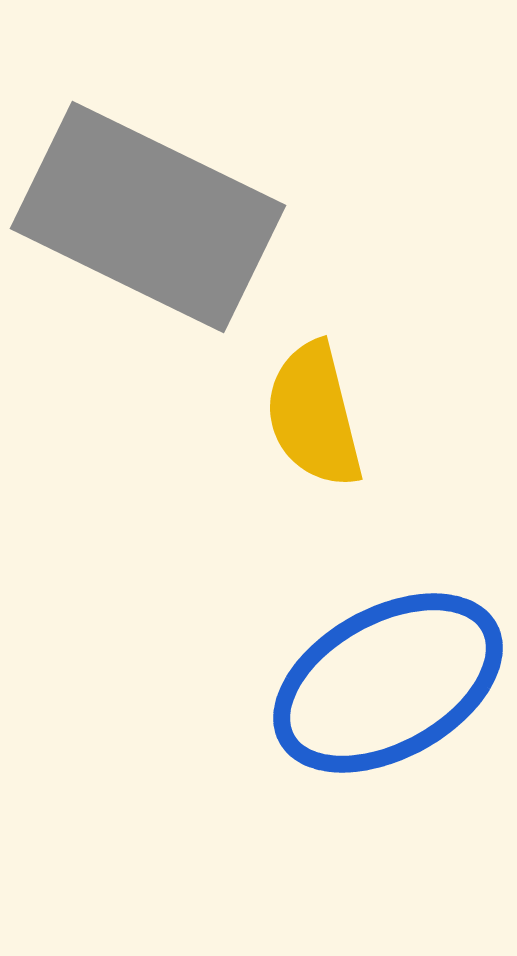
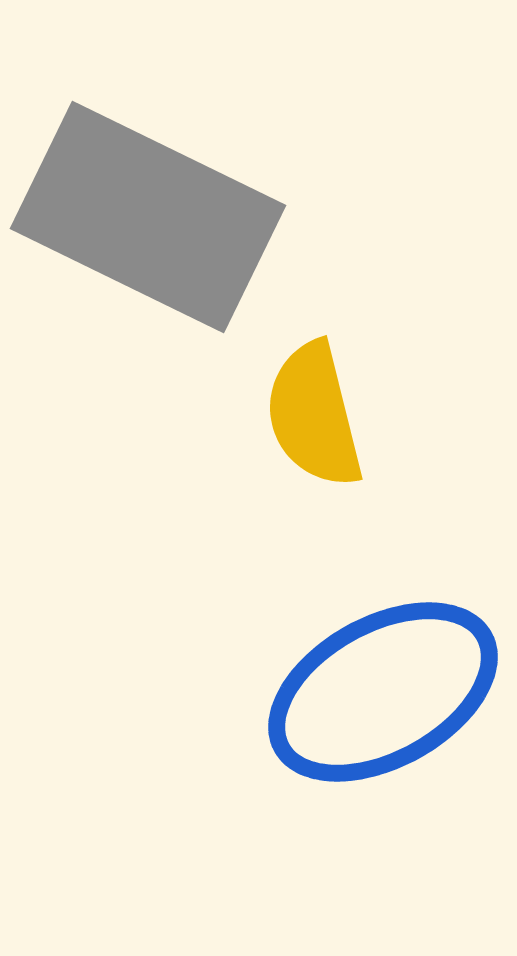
blue ellipse: moved 5 px left, 9 px down
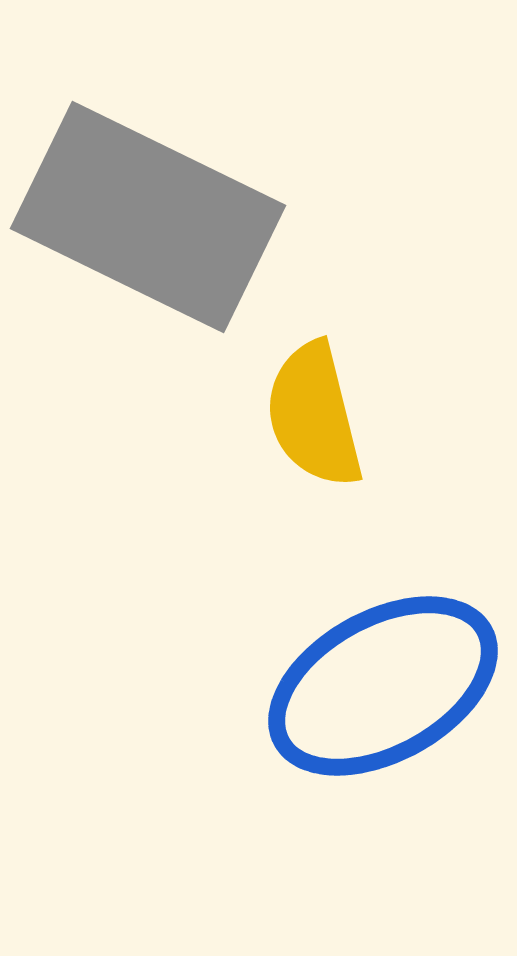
blue ellipse: moved 6 px up
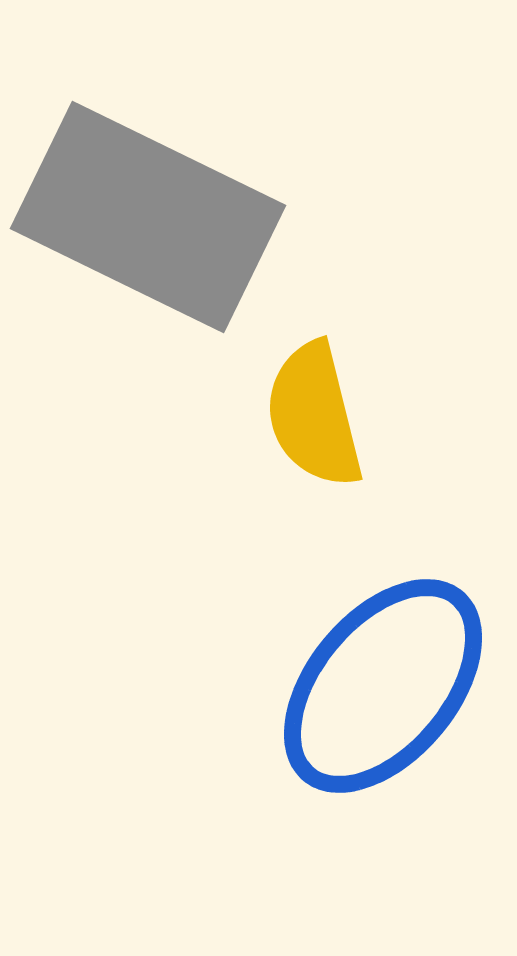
blue ellipse: rotated 21 degrees counterclockwise
